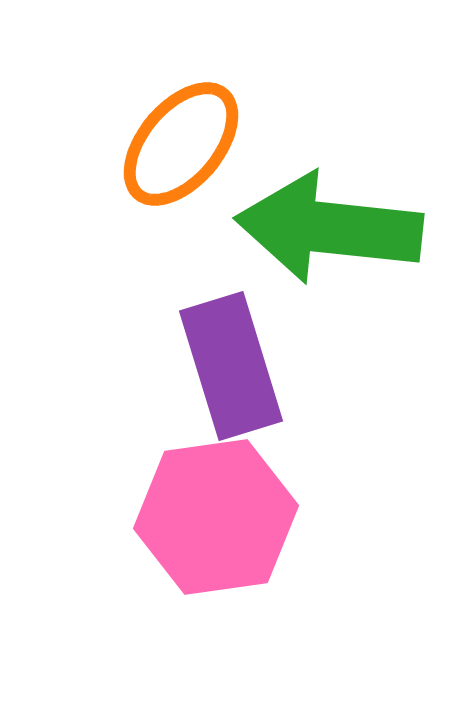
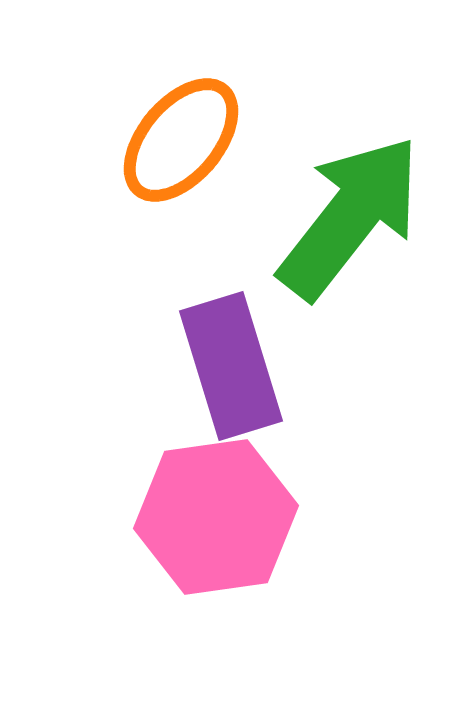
orange ellipse: moved 4 px up
green arrow: moved 21 px right, 11 px up; rotated 122 degrees clockwise
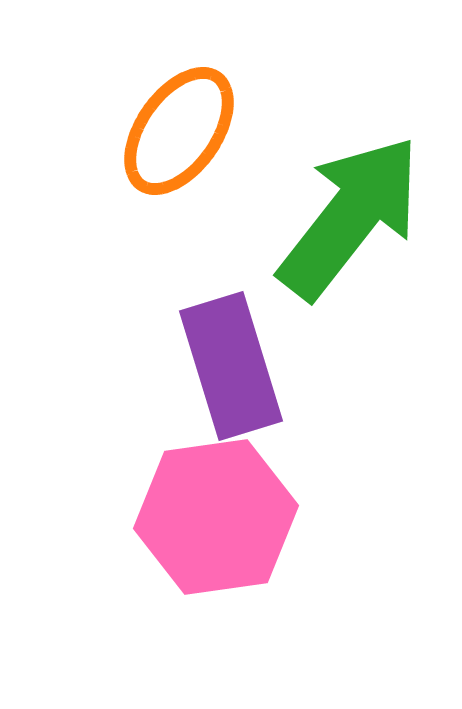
orange ellipse: moved 2 px left, 9 px up; rotated 5 degrees counterclockwise
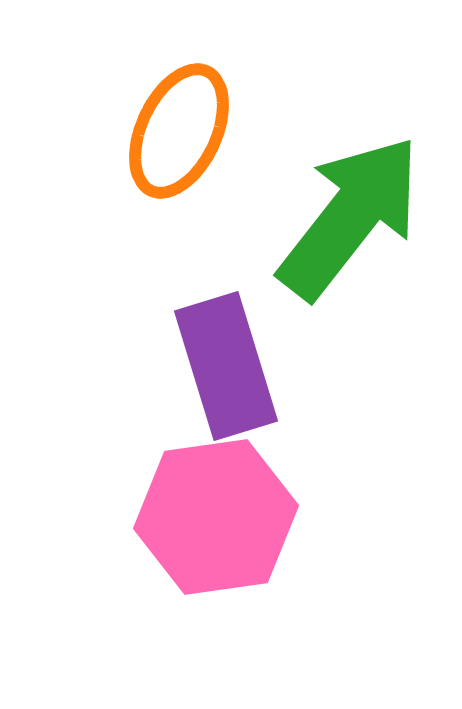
orange ellipse: rotated 10 degrees counterclockwise
purple rectangle: moved 5 px left
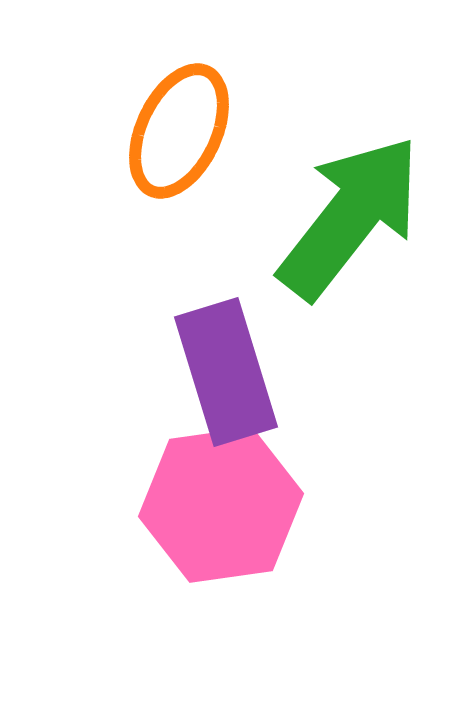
purple rectangle: moved 6 px down
pink hexagon: moved 5 px right, 12 px up
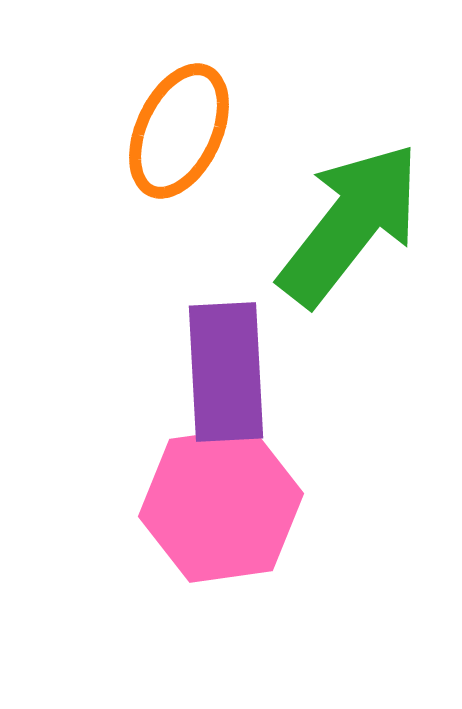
green arrow: moved 7 px down
purple rectangle: rotated 14 degrees clockwise
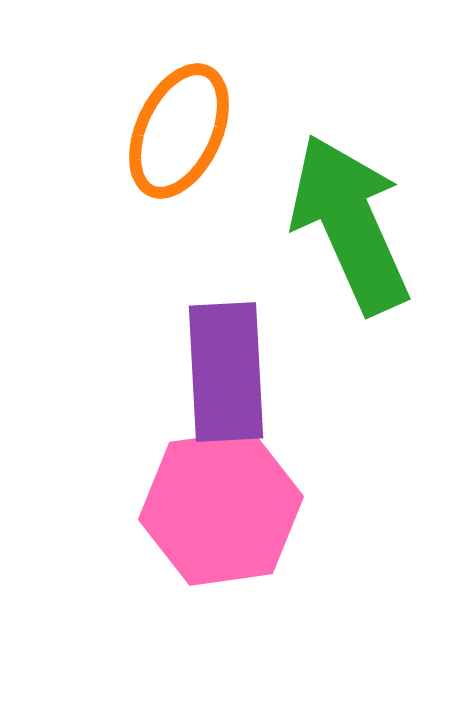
green arrow: rotated 62 degrees counterclockwise
pink hexagon: moved 3 px down
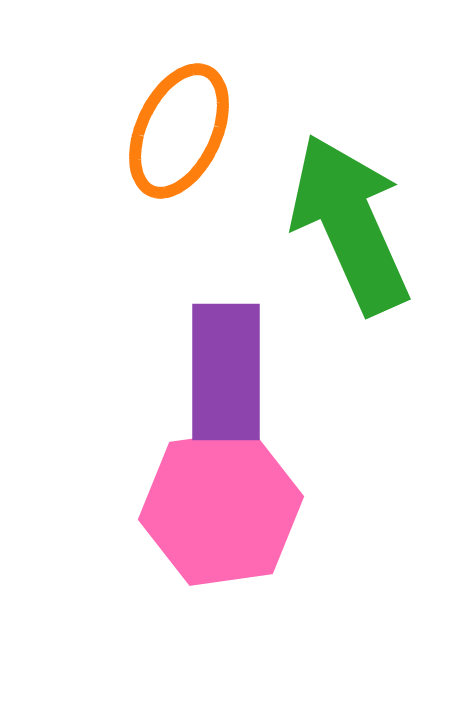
purple rectangle: rotated 3 degrees clockwise
